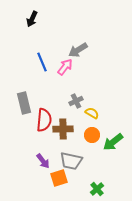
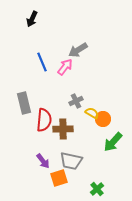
orange circle: moved 11 px right, 16 px up
green arrow: rotated 10 degrees counterclockwise
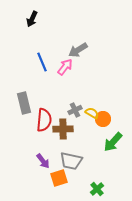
gray cross: moved 1 px left, 9 px down
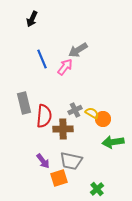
blue line: moved 3 px up
red semicircle: moved 4 px up
green arrow: rotated 40 degrees clockwise
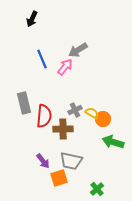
green arrow: rotated 25 degrees clockwise
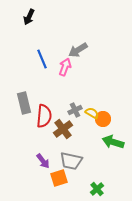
black arrow: moved 3 px left, 2 px up
pink arrow: rotated 18 degrees counterclockwise
brown cross: rotated 36 degrees counterclockwise
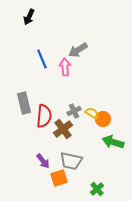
pink arrow: rotated 24 degrees counterclockwise
gray cross: moved 1 px left, 1 px down
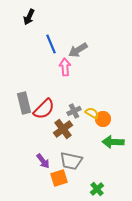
blue line: moved 9 px right, 15 px up
red semicircle: moved 7 px up; rotated 40 degrees clockwise
green arrow: rotated 15 degrees counterclockwise
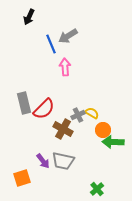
gray arrow: moved 10 px left, 14 px up
gray cross: moved 4 px right, 4 px down
orange circle: moved 11 px down
brown cross: rotated 24 degrees counterclockwise
gray trapezoid: moved 8 px left
orange square: moved 37 px left
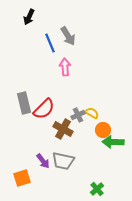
gray arrow: rotated 90 degrees counterclockwise
blue line: moved 1 px left, 1 px up
